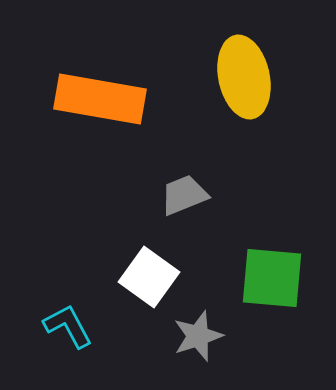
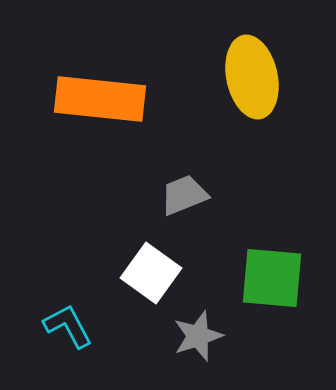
yellow ellipse: moved 8 px right
orange rectangle: rotated 4 degrees counterclockwise
white square: moved 2 px right, 4 px up
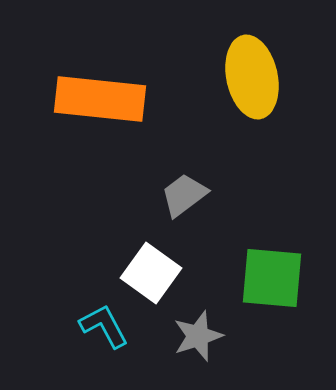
gray trapezoid: rotated 15 degrees counterclockwise
cyan L-shape: moved 36 px right
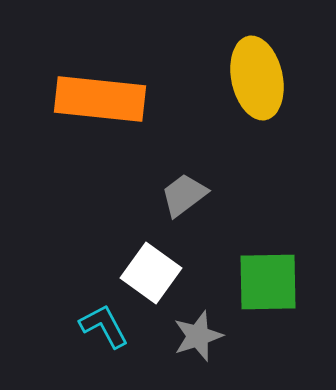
yellow ellipse: moved 5 px right, 1 px down
green square: moved 4 px left, 4 px down; rotated 6 degrees counterclockwise
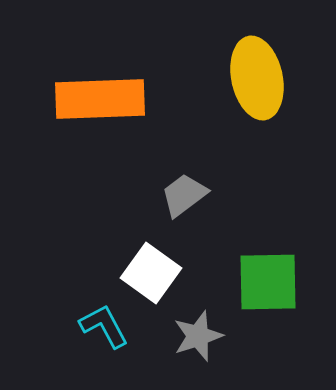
orange rectangle: rotated 8 degrees counterclockwise
